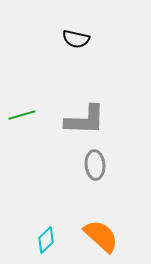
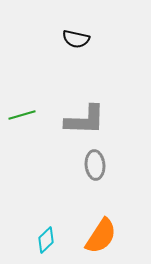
orange semicircle: rotated 81 degrees clockwise
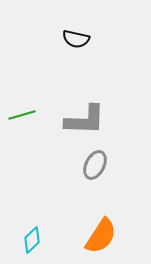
gray ellipse: rotated 32 degrees clockwise
cyan diamond: moved 14 px left
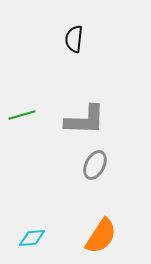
black semicircle: moved 2 px left; rotated 84 degrees clockwise
cyan diamond: moved 2 px up; rotated 40 degrees clockwise
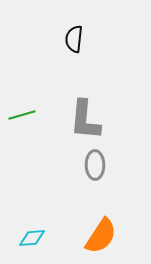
gray L-shape: rotated 93 degrees clockwise
gray ellipse: rotated 28 degrees counterclockwise
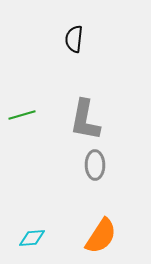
gray L-shape: rotated 6 degrees clockwise
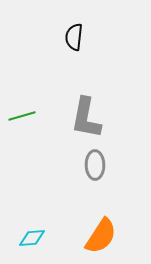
black semicircle: moved 2 px up
green line: moved 1 px down
gray L-shape: moved 1 px right, 2 px up
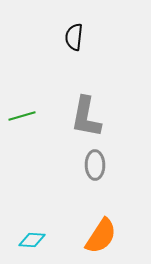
gray L-shape: moved 1 px up
cyan diamond: moved 2 px down; rotated 8 degrees clockwise
